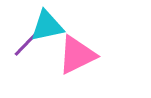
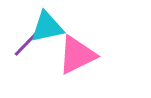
cyan triangle: moved 1 px down
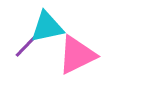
purple line: moved 1 px right, 1 px down
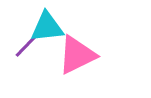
cyan triangle: rotated 6 degrees clockwise
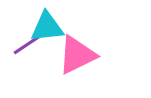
purple line: rotated 12 degrees clockwise
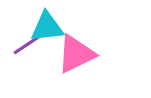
pink triangle: moved 1 px left, 1 px up
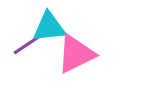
cyan triangle: moved 2 px right
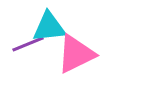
purple line: rotated 12 degrees clockwise
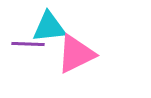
purple line: rotated 24 degrees clockwise
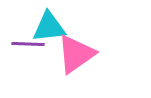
pink triangle: rotated 9 degrees counterclockwise
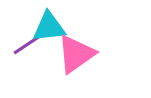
purple line: rotated 36 degrees counterclockwise
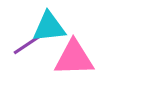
pink triangle: moved 2 px left, 4 px down; rotated 33 degrees clockwise
